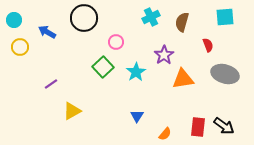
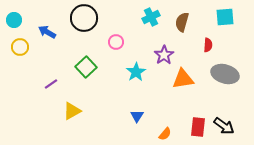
red semicircle: rotated 24 degrees clockwise
green square: moved 17 px left
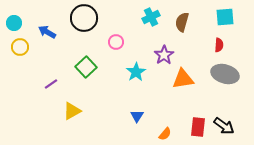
cyan circle: moved 3 px down
red semicircle: moved 11 px right
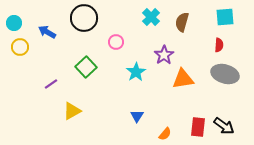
cyan cross: rotated 18 degrees counterclockwise
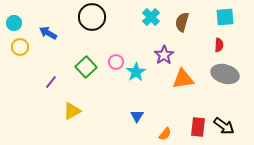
black circle: moved 8 px right, 1 px up
blue arrow: moved 1 px right, 1 px down
pink circle: moved 20 px down
purple line: moved 2 px up; rotated 16 degrees counterclockwise
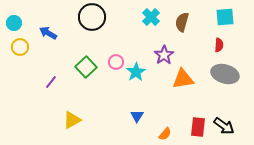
yellow triangle: moved 9 px down
